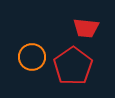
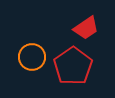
red trapezoid: rotated 40 degrees counterclockwise
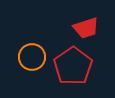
red trapezoid: rotated 16 degrees clockwise
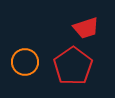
orange circle: moved 7 px left, 5 px down
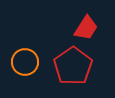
red trapezoid: rotated 40 degrees counterclockwise
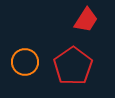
red trapezoid: moved 8 px up
